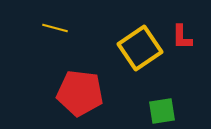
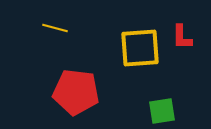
yellow square: rotated 30 degrees clockwise
red pentagon: moved 4 px left, 1 px up
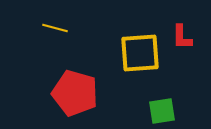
yellow square: moved 5 px down
red pentagon: moved 1 px left, 1 px down; rotated 9 degrees clockwise
